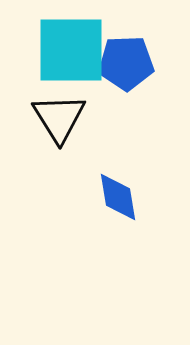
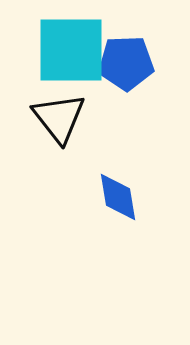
black triangle: rotated 6 degrees counterclockwise
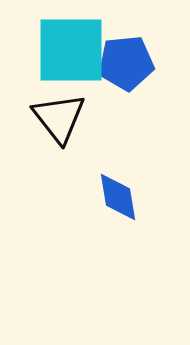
blue pentagon: rotated 4 degrees counterclockwise
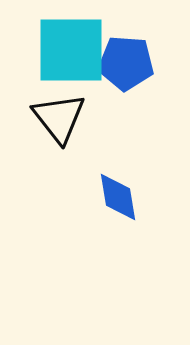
blue pentagon: rotated 10 degrees clockwise
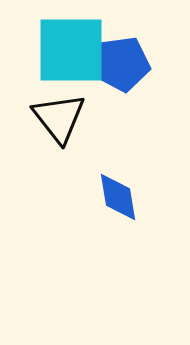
blue pentagon: moved 4 px left, 1 px down; rotated 12 degrees counterclockwise
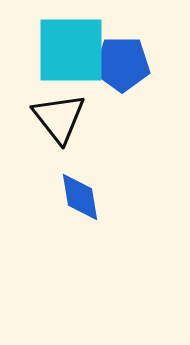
blue pentagon: rotated 8 degrees clockwise
blue diamond: moved 38 px left
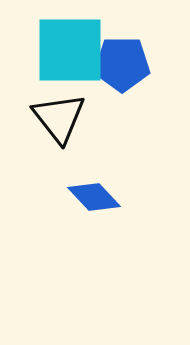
cyan square: moved 1 px left
blue diamond: moved 14 px right; rotated 34 degrees counterclockwise
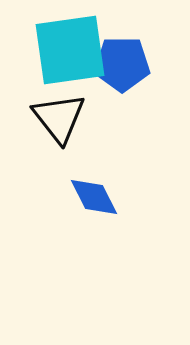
cyan square: rotated 8 degrees counterclockwise
blue diamond: rotated 16 degrees clockwise
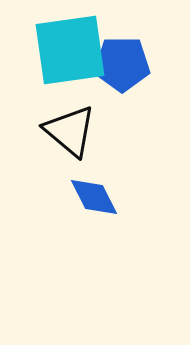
black triangle: moved 11 px right, 13 px down; rotated 12 degrees counterclockwise
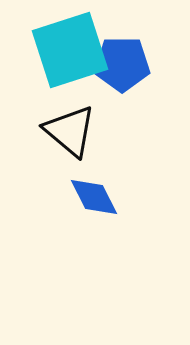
cyan square: rotated 10 degrees counterclockwise
